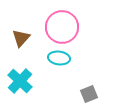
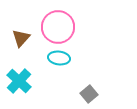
pink circle: moved 4 px left
cyan cross: moved 1 px left
gray square: rotated 18 degrees counterclockwise
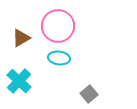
pink circle: moved 1 px up
brown triangle: rotated 18 degrees clockwise
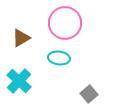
pink circle: moved 7 px right, 3 px up
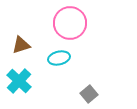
pink circle: moved 5 px right
brown triangle: moved 7 px down; rotated 12 degrees clockwise
cyan ellipse: rotated 20 degrees counterclockwise
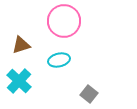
pink circle: moved 6 px left, 2 px up
cyan ellipse: moved 2 px down
gray square: rotated 12 degrees counterclockwise
